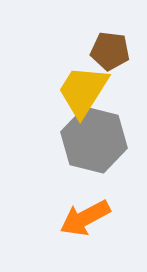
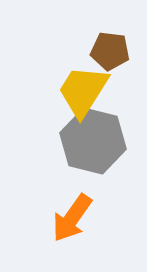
gray hexagon: moved 1 px left, 1 px down
orange arrow: moved 13 px left; rotated 27 degrees counterclockwise
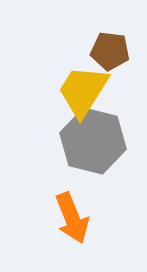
orange arrow: rotated 57 degrees counterclockwise
